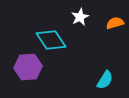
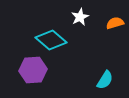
cyan diamond: rotated 16 degrees counterclockwise
purple hexagon: moved 5 px right, 3 px down
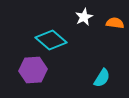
white star: moved 4 px right
orange semicircle: rotated 24 degrees clockwise
cyan semicircle: moved 3 px left, 2 px up
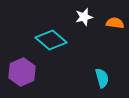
white star: rotated 12 degrees clockwise
purple hexagon: moved 11 px left, 2 px down; rotated 20 degrees counterclockwise
cyan semicircle: rotated 48 degrees counterclockwise
